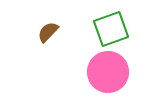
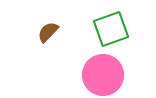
pink circle: moved 5 px left, 3 px down
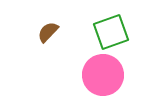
green square: moved 3 px down
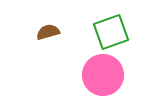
brown semicircle: rotated 30 degrees clockwise
